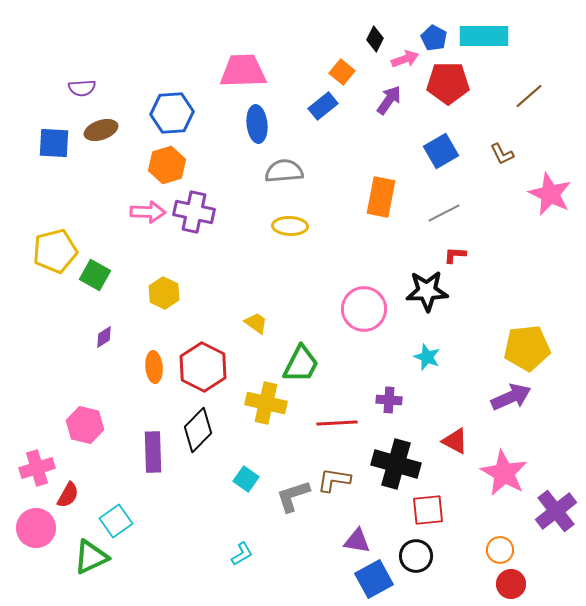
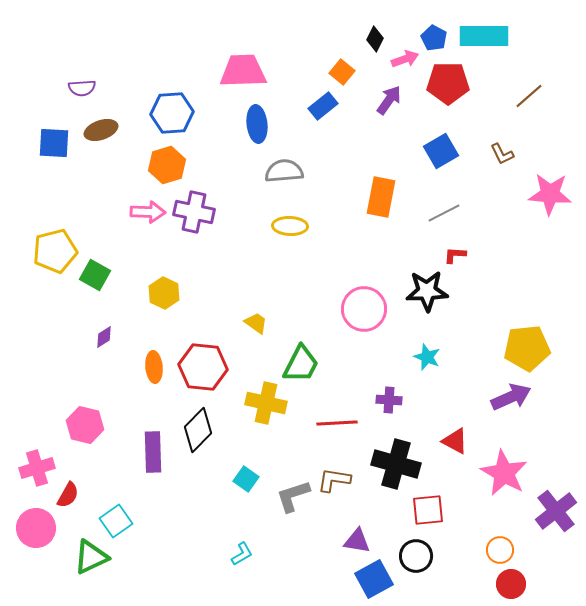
pink star at (550, 194): rotated 21 degrees counterclockwise
red hexagon at (203, 367): rotated 21 degrees counterclockwise
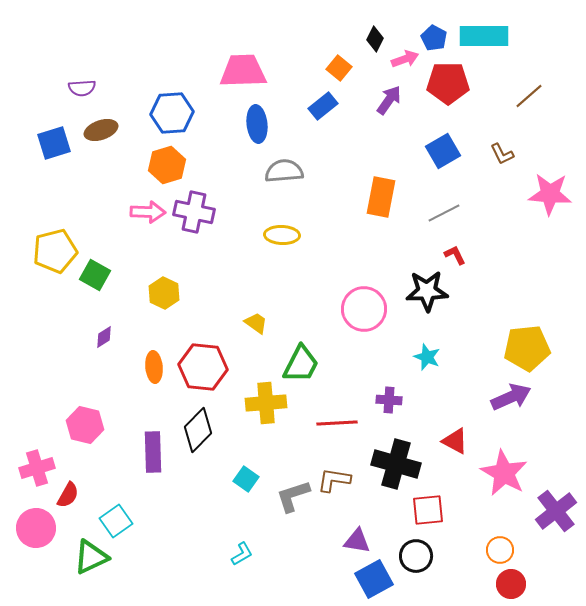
orange square at (342, 72): moved 3 px left, 4 px up
blue square at (54, 143): rotated 20 degrees counterclockwise
blue square at (441, 151): moved 2 px right
yellow ellipse at (290, 226): moved 8 px left, 9 px down
red L-shape at (455, 255): rotated 60 degrees clockwise
yellow cross at (266, 403): rotated 18 degrees counterclockwise
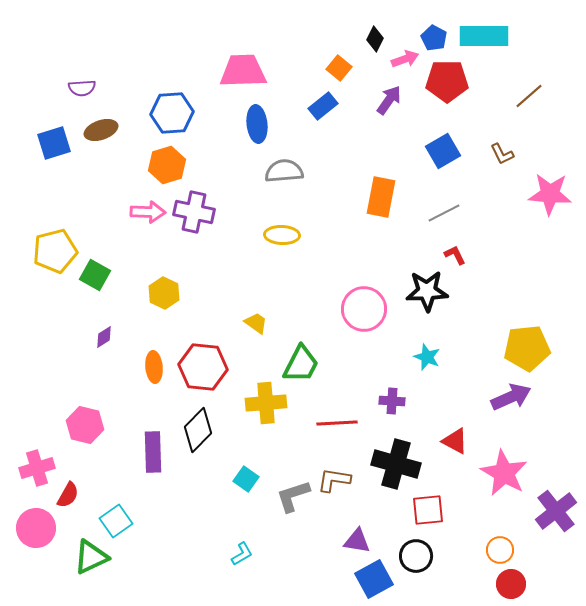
red pentagon at (448, 83): moved 1 px left, 2 px up
purple cross at (389, 400): moved 3 px right, 1 px down
